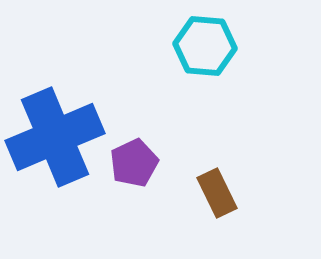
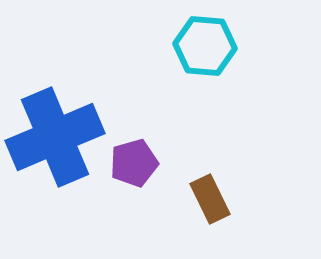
purple pentagon: rotated 9 degrees clockwise
brown rectangle: moved 7 px left, 6 px down
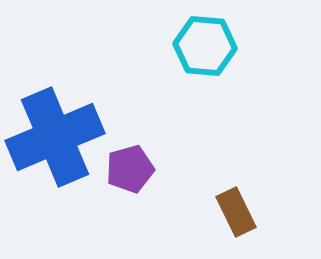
purple pentagon: moved 4 px left, 6 px down
brown rectangle: moved 26 px right, 13 px down
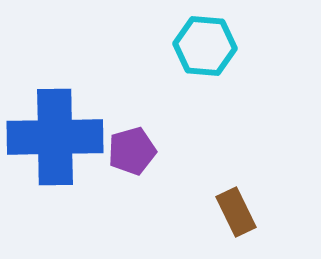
blue cross: rotated 22 degrees clockwise
purple pentagon: moved 2 px right, 18 px up
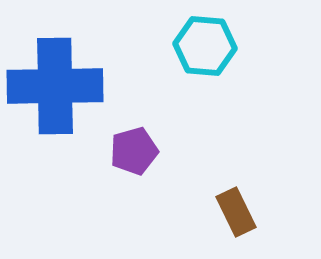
blue cross: moved 51 px up
purple pentagon: moved 2 px right
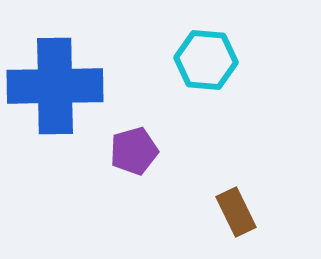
cyan hexagon: moved 1 px right, 14 px down
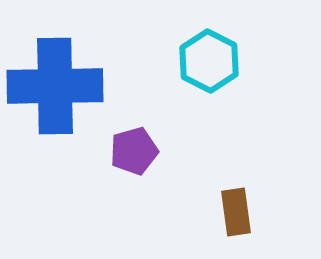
cyan hexagon: moved 3 px right, 1 px down; rotated 22 degrees clockwise
brown rectangle: rotated 18 degrees clockwise
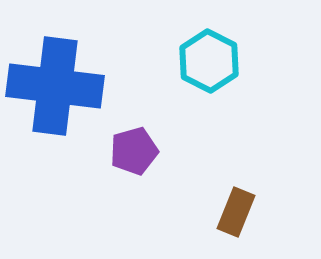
blue cross: rotated 8 degrees clockwise
brown rectangle: rotated 30 degrees clockwise
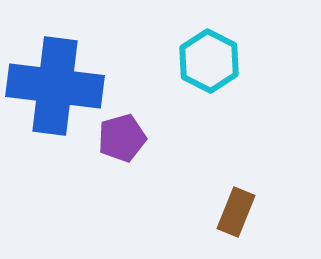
purple pentagon: moved 12 px left, 13 px up
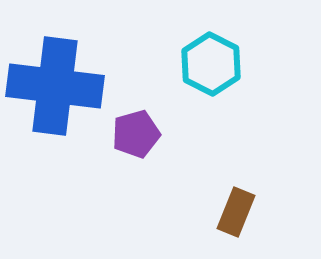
cyan hexagon: moved 2 px right, 3 px down
purple pentagon: moved 14 px right, 4 px up
